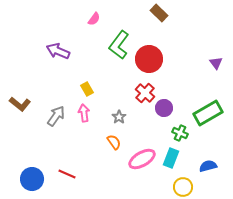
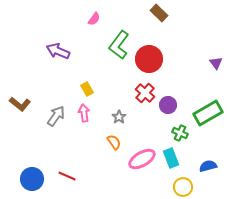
purple circle: moved 4 px right, 3 px up
cyan rectangle: rotated 42 degrees counterclockwise
red line: moved 2 px down
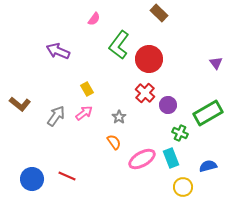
pink arrow: rotated 60 degrees clockwise
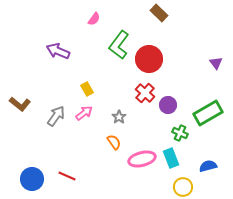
pink ellipse: rotated 16 degrees clockwise
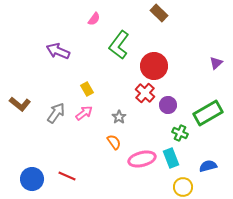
red circle: moved 5 px right, 7 px down
purple triangle: rotated 24 degrees clockwise
gray arrow: moved 3 px up
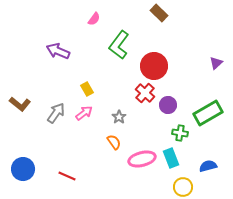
green cross: rotated 14 degrees counterclockwise
blue circle: moved 9 px left, 10 px up
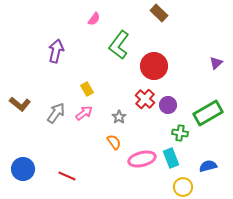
purple arrow: moved 2 px left; rotated 80 degrees clockwise
red cross: moved 6 px down
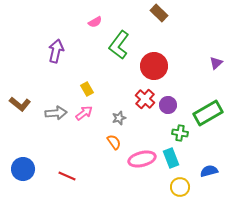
pink semicircle: moved 1 px right, 3 px down; rotated 24 degrees clockwise
gray arrow: rotated 50 degrees clockwise
gray star: moved 1 px down; rotated 16 degrees clockwise
blue semicircle: moved 1 px right, 5 px down
yellow circle: moved 3 px left
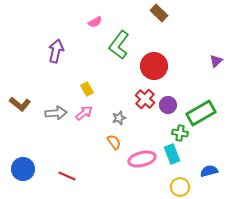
purple triangle: moved 2 px up
green rectangle: moved 7 px left
cyan rectangle: moved 1 px right, 4 px up
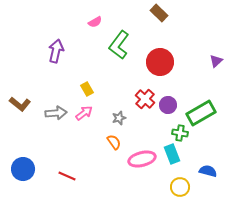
red circle: moved 6 px right, 4 px up
blue semicircle: moved 1 px left; rotated 30 degrees clockwise
